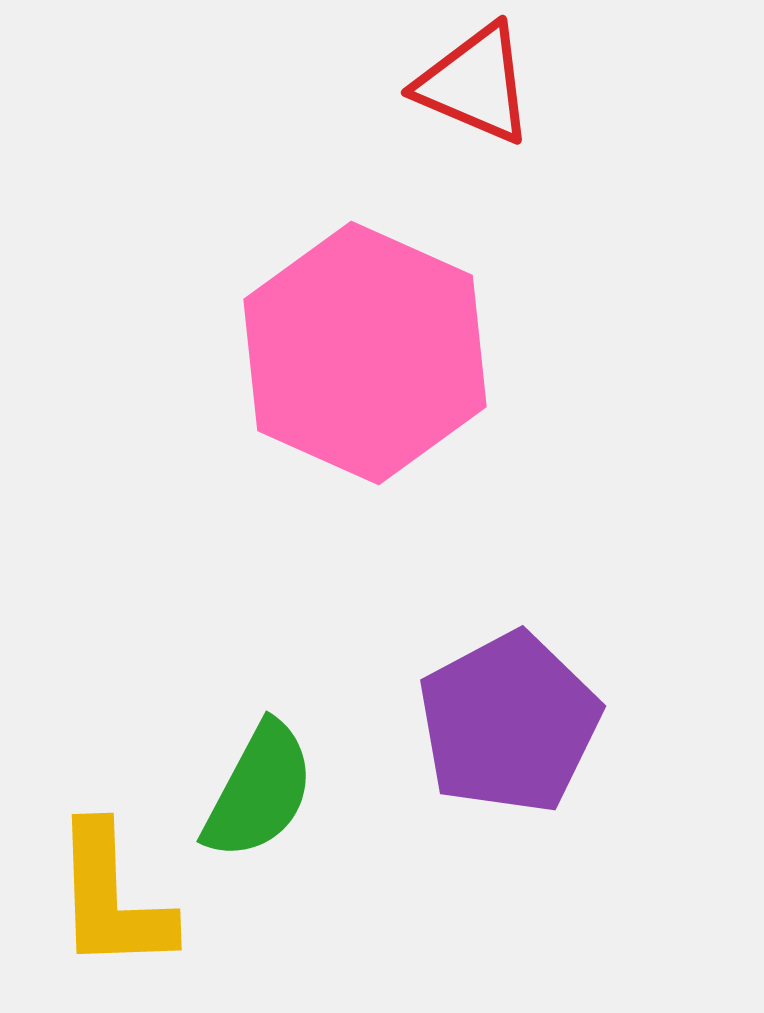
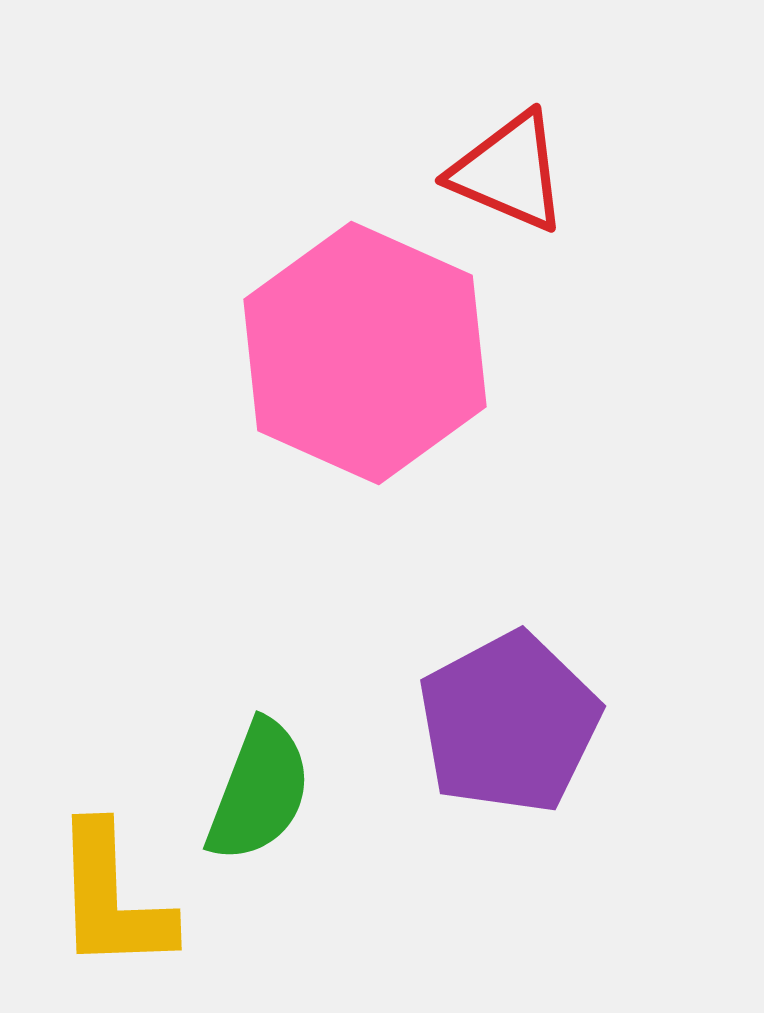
red triangle: moved 34 px right, 88 px down
green semicircle: rotated 7 degrees counterclockwise
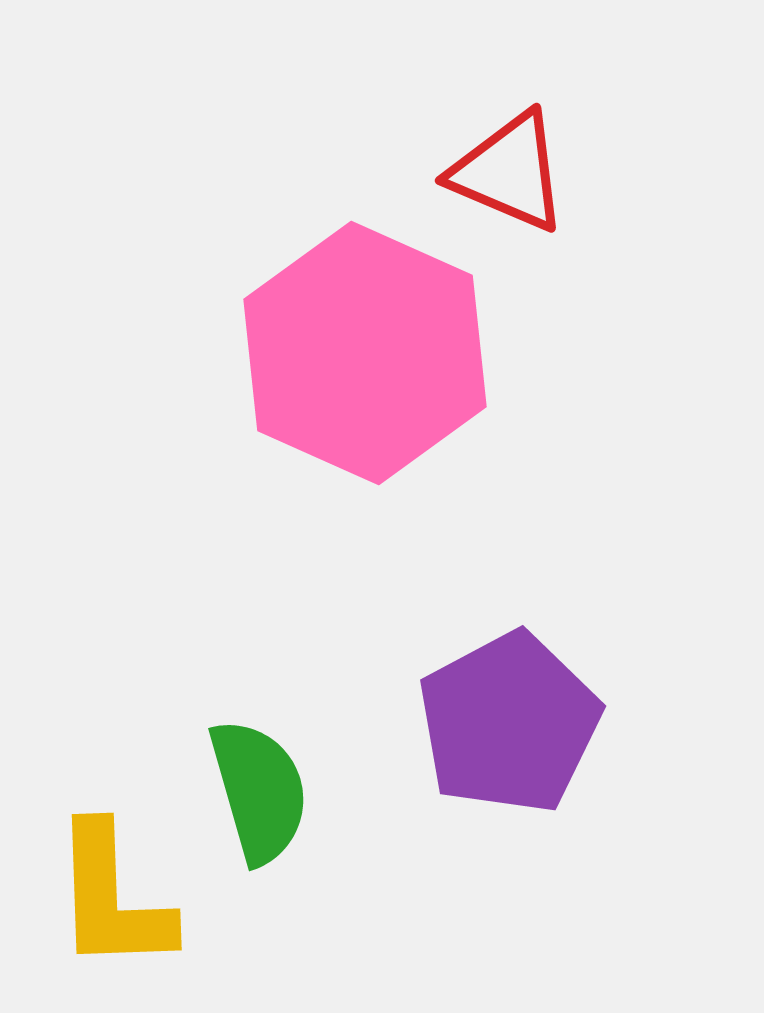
green semicircle: rotated 37 degrees counterclockwise
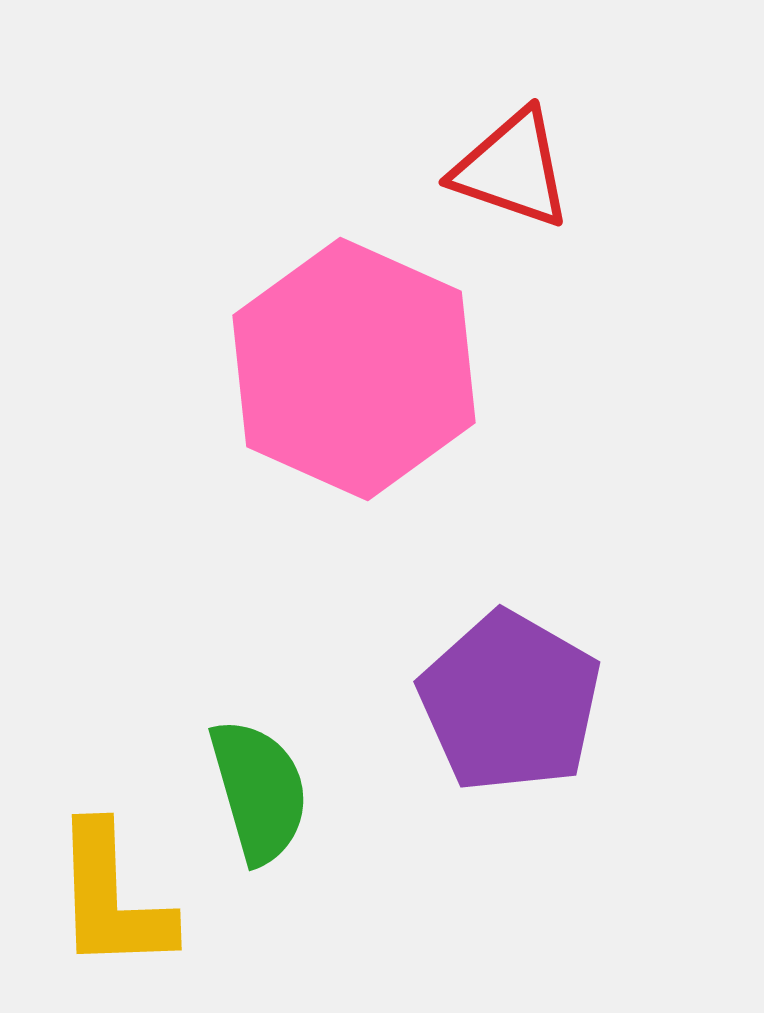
red triangle: moved 3 px right, 3 px up; rotated 4 degrees counterclockwise
pink hexagon: moved 11 px left, 16 px down
purple pentagon: moved 1 px right, 21 px up; rotated 14 degrees counterclockwise
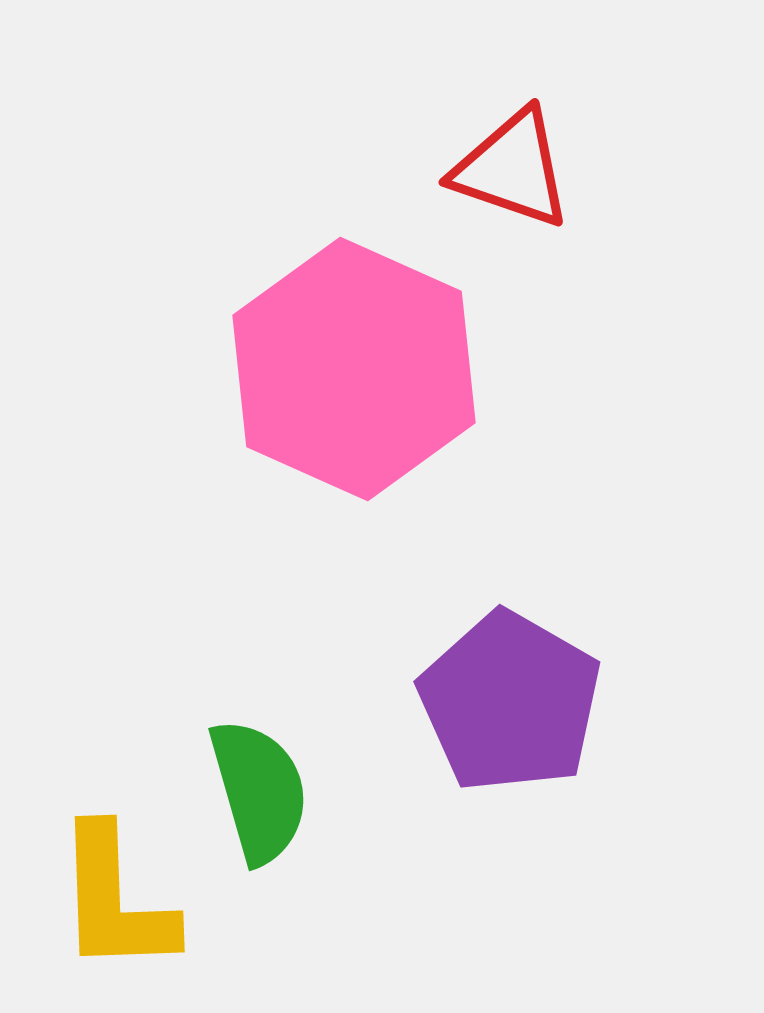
yellow L-shape: moved 3 px right, 2 px down
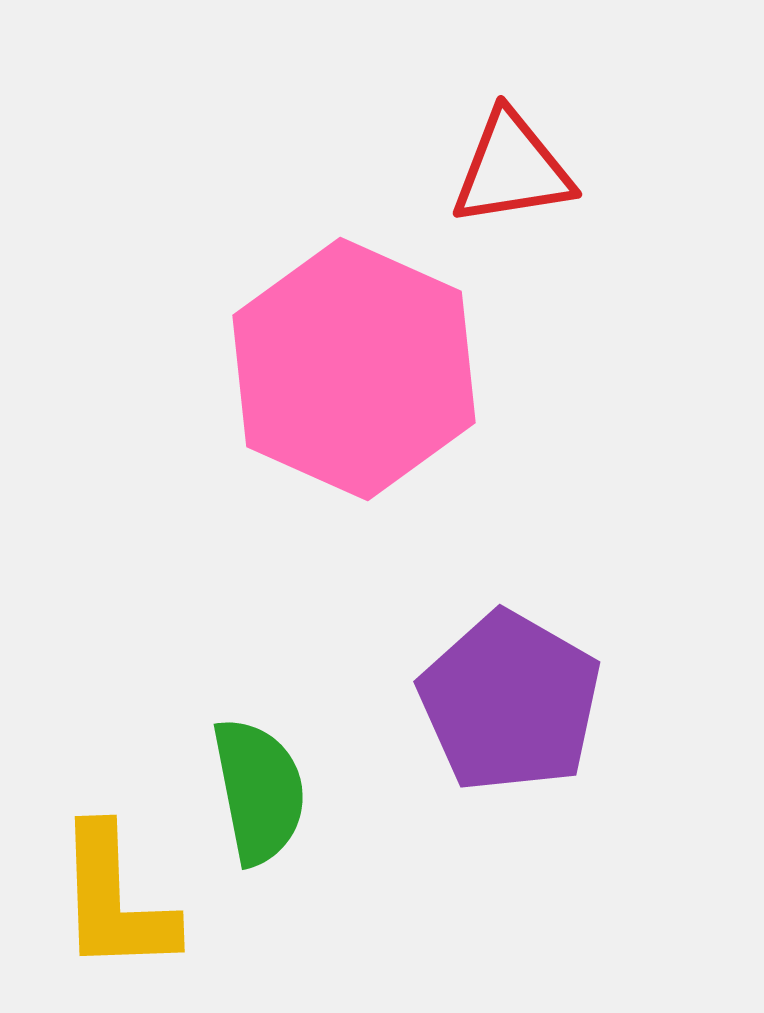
red triangle: rotated 28 degrees counterclockwise
green semicircle: rotated 5 degrees clockwise
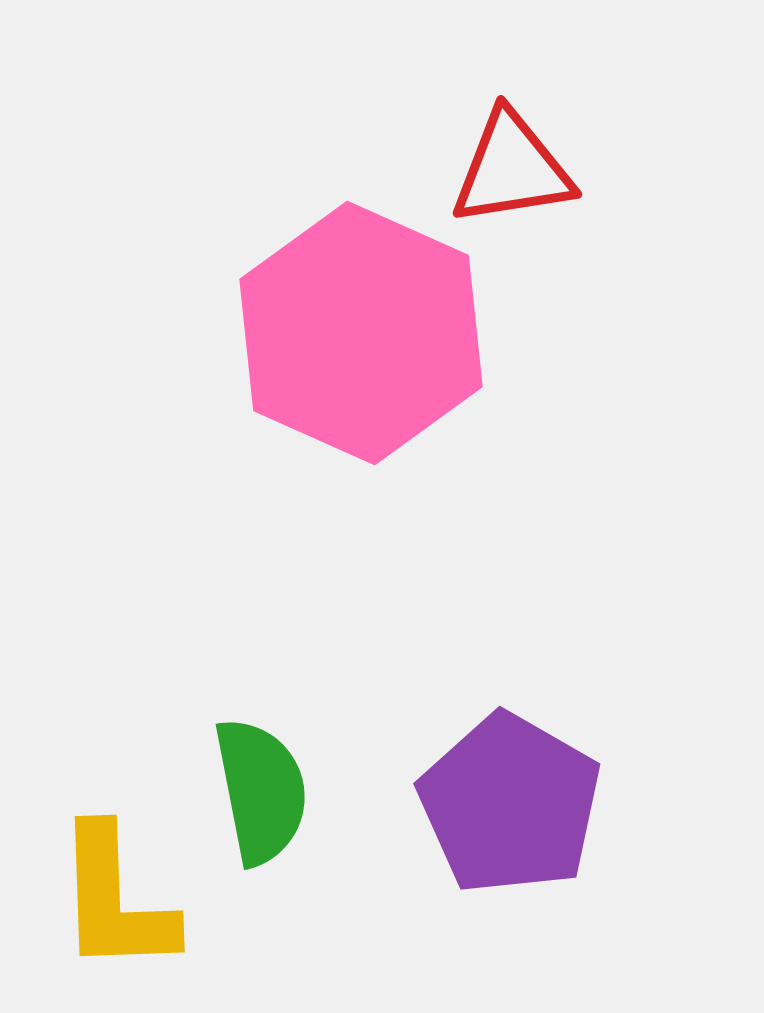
pink hexagon: moved 7 px right, 36 px up
purple pentagon: moved 102 px down
green semicircle: moved 2 px right
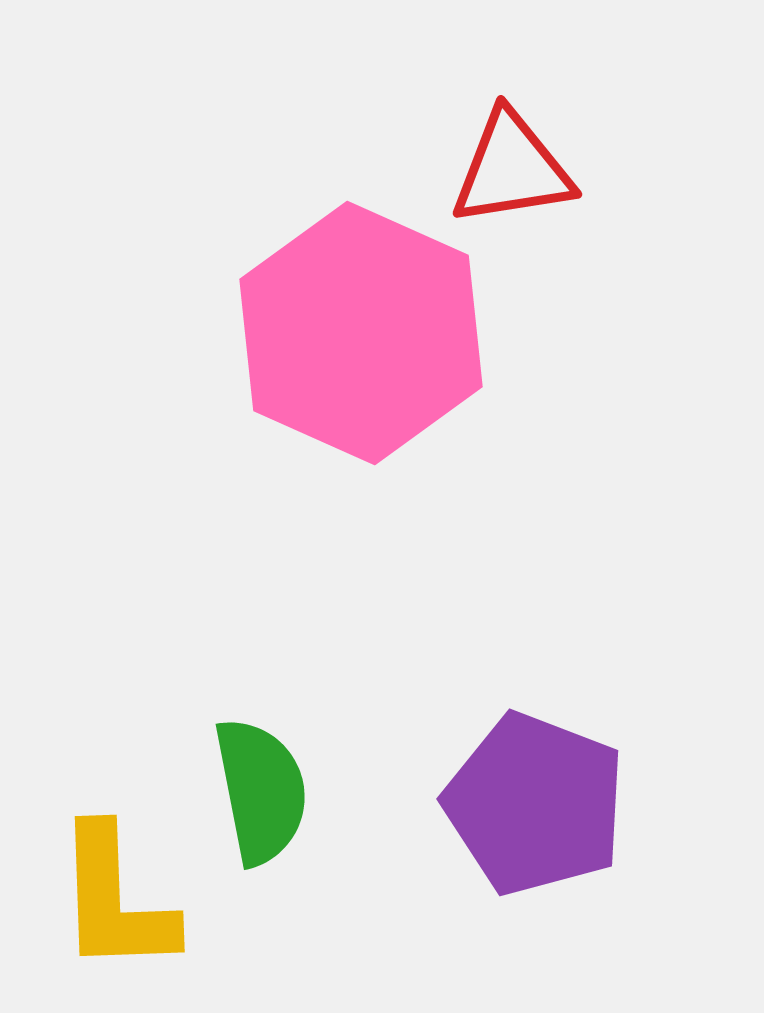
purple pentagon: moved 25 px right; rotated 9 degrees counterclockwise
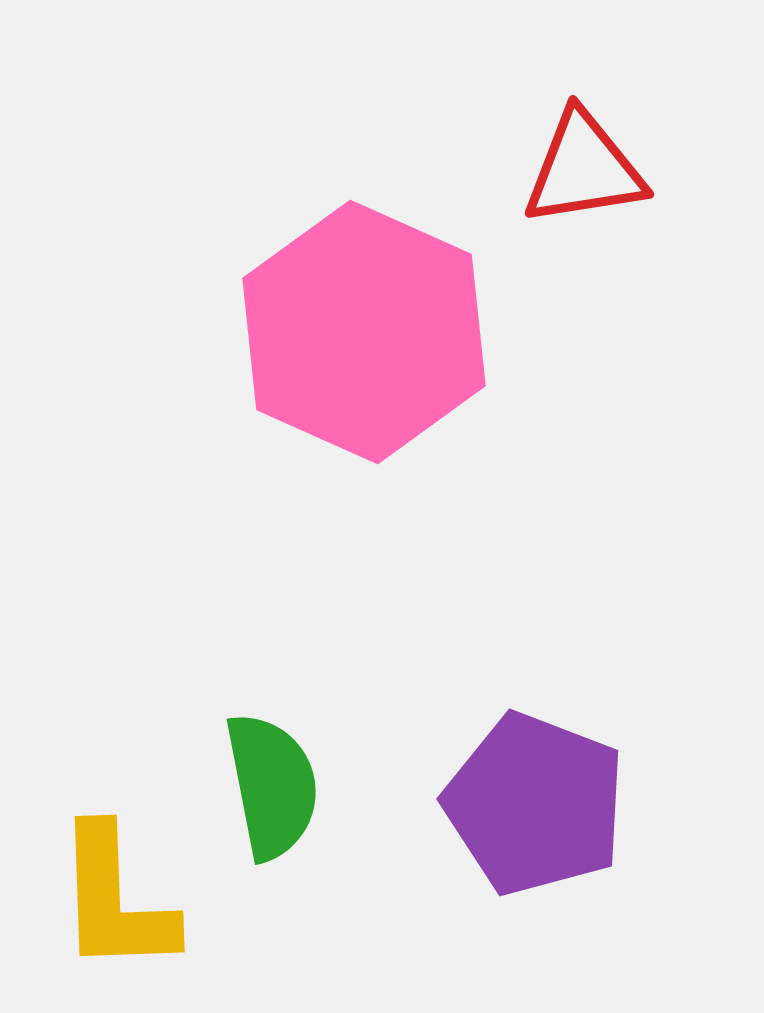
red triangle: moved 72 px right
pink hexagon: moved 3 px right, 1 px up
green semicircle: moved 11 px right, 5 px up
